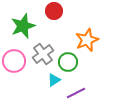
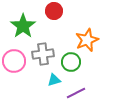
green star: rotated 15 degrees counterclockwise
gray cross: rotated 30 degrees clockwise
green circle: moved 3 px right
cyan triangle: rotated 16 degrees clockwise
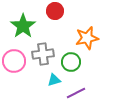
red circle: moved 1 px right
orange star: moved 2 px up; rotated 10 degrees clockwise
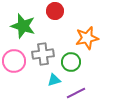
green star: rotated 20 degrees counterclockwise
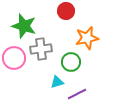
red circle: moved 11 px right
green star: moved 1 px right
gray cross: moved 2 px left, 5 px up
pink circle: moved 3 px up
cyan triangle: moved 3 px right, 2 px down
purple line: moved 1 px right, 1 px down
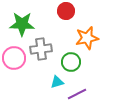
green star: moved 2 px left, 2 px up; rotated 15 degrees counterclockwise
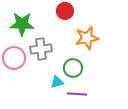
red circle: moved 1 px left
green circle: moved 2 px right, 6 px down
purple line: rotated 30 degrees clockwise
